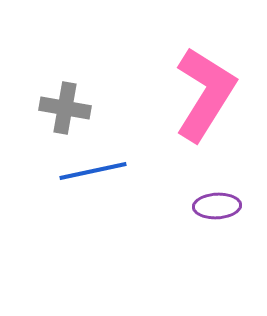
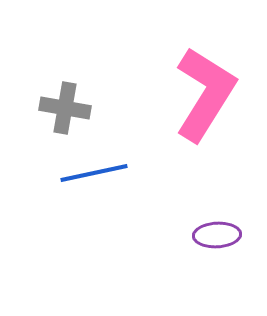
blue line: moved 1 px right, 2 px down
purple ellipse: moved 29 px down
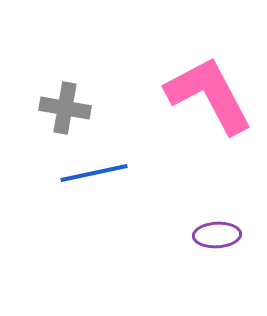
pink L-shape: moved 4 px right, 1 px down; rotated 60 degrees counterclockwise
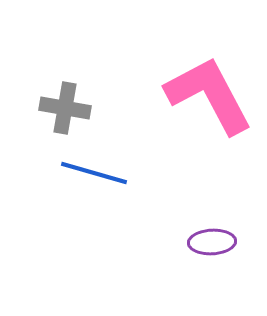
blue line: rotated 28 degrees clockwise
purple ellipse: moved 5 px left, 7 px down
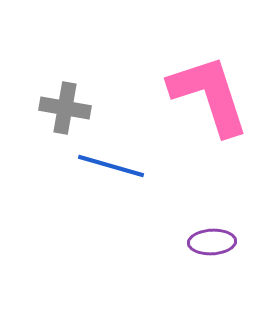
pink L-shape: rotated 10 degrees clockwise
blue line: moved 17 px right, 7 px up
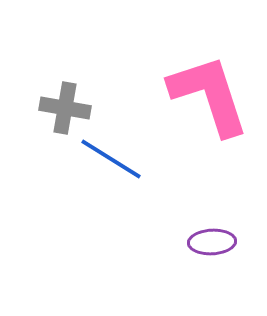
blue line: moved 7 px up; rotated 16 degrees clockwise
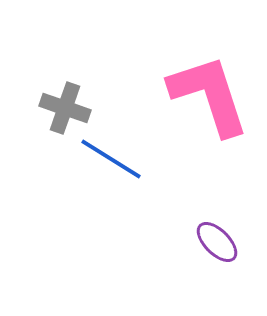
gray cross: rotated 9 degrees clockwise
purple ellipse: moved 5 px right; rotated 48 degrees clockwise
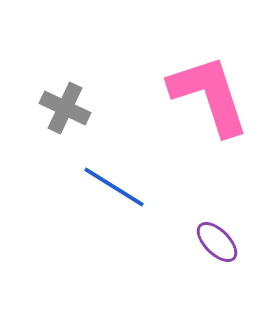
gray cross: rotated 6 degrees clockwise
blue line: moved 3 px right, 28 px down
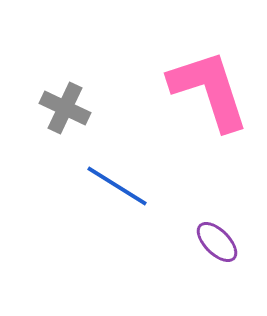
pink L-shape: moved 5 px up
blue line: moved 3 px right, 1 px up
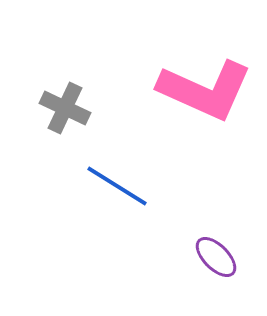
pink L-shape: moved 4 px left; rotated 132 degrees clockwise
purple ellipse: moved 1 px left, 15 px down
